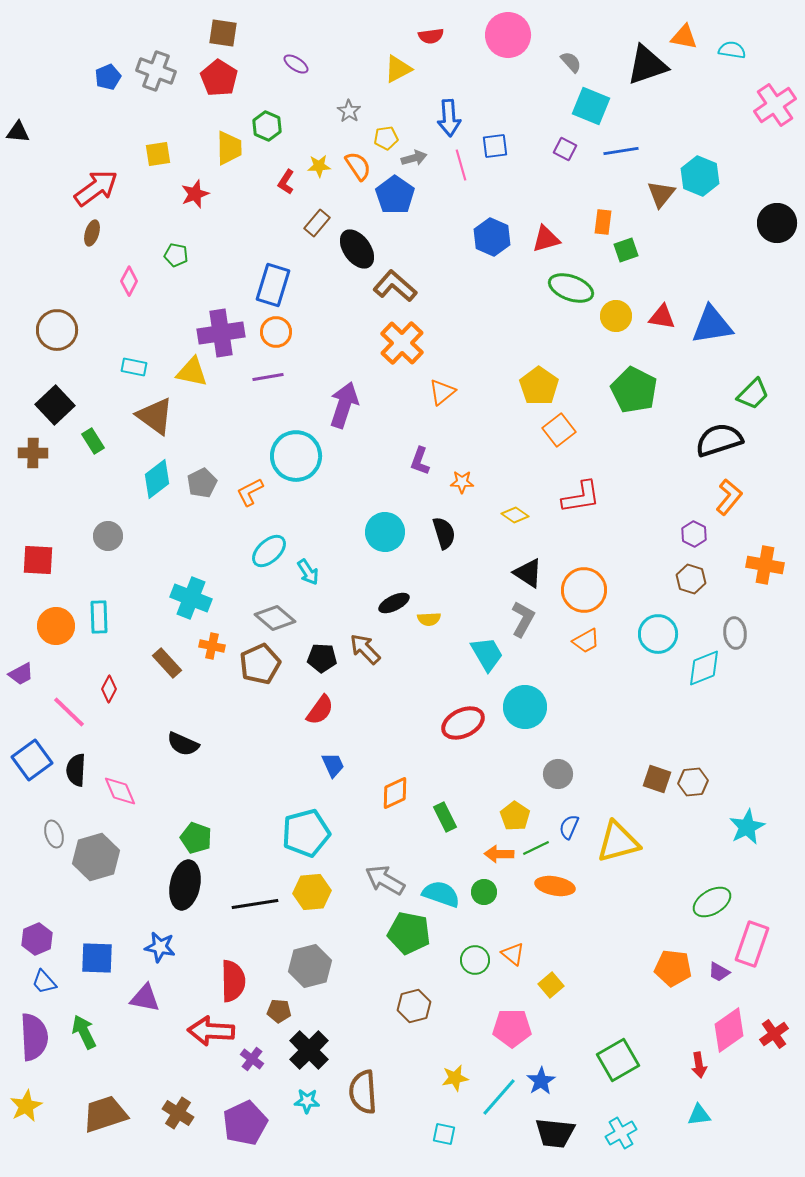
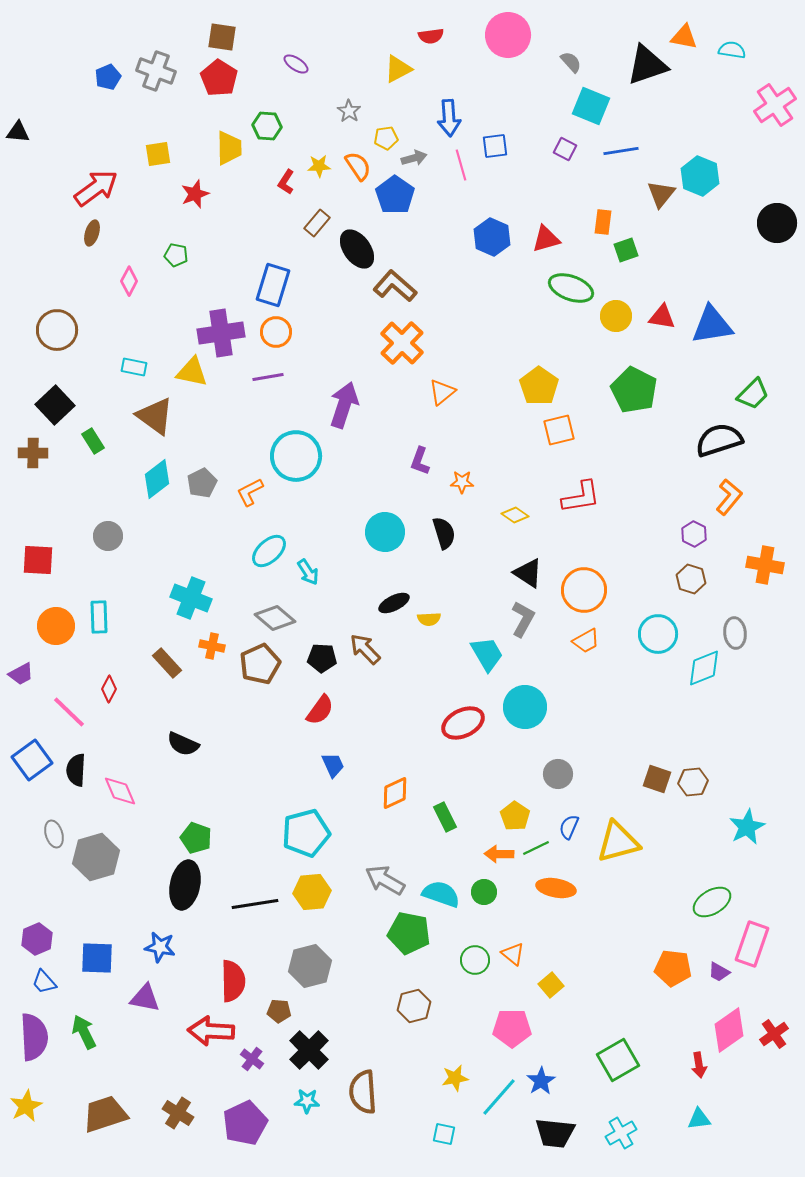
brown square at (223, 33): moved 1 px left, 4 px down
green hexagon at (267, 126): rotated 20 degrees counterclockwise
orange square at (559, 430): rotated 24 degrees clockwise
orange ellipse at (555, 886): moved 1 px right, 2 px down
cyan triangle at (699, 1115): moved 4 px down
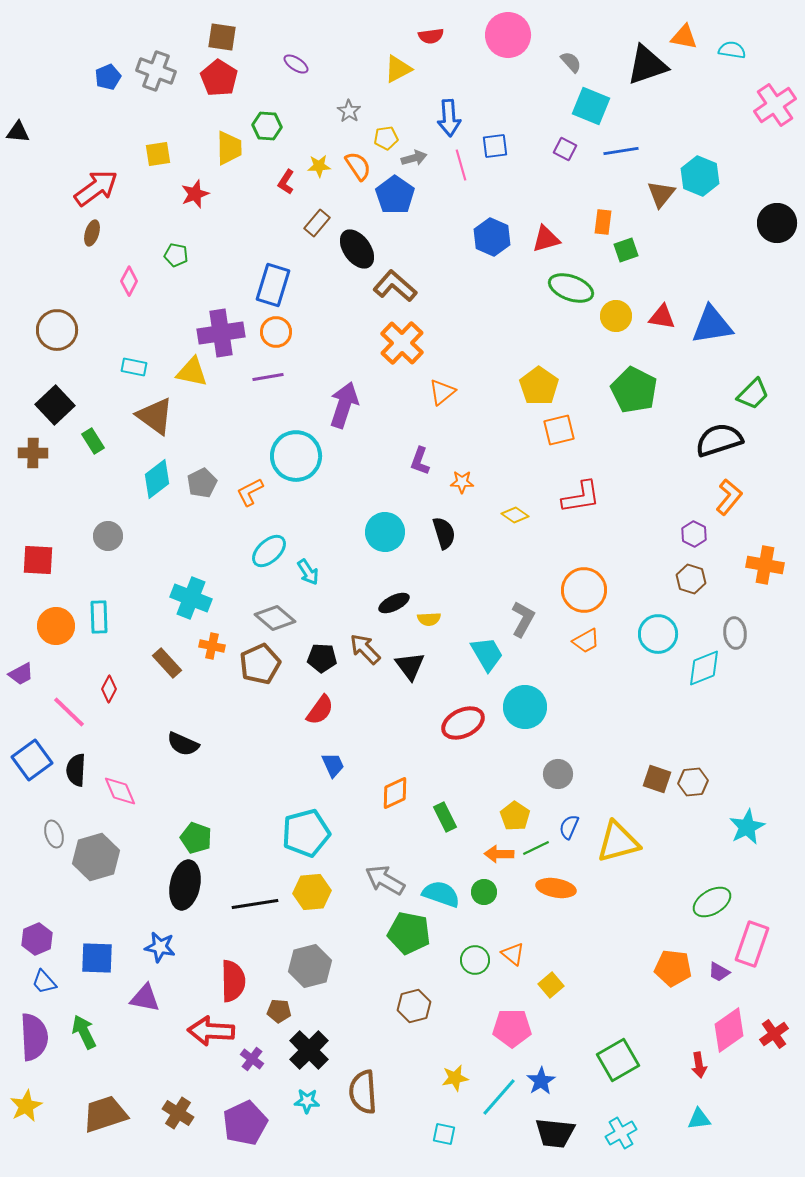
black triangle at (528, 573): moved 118 px left, 93 px down; rotated 20 degrees clockwise
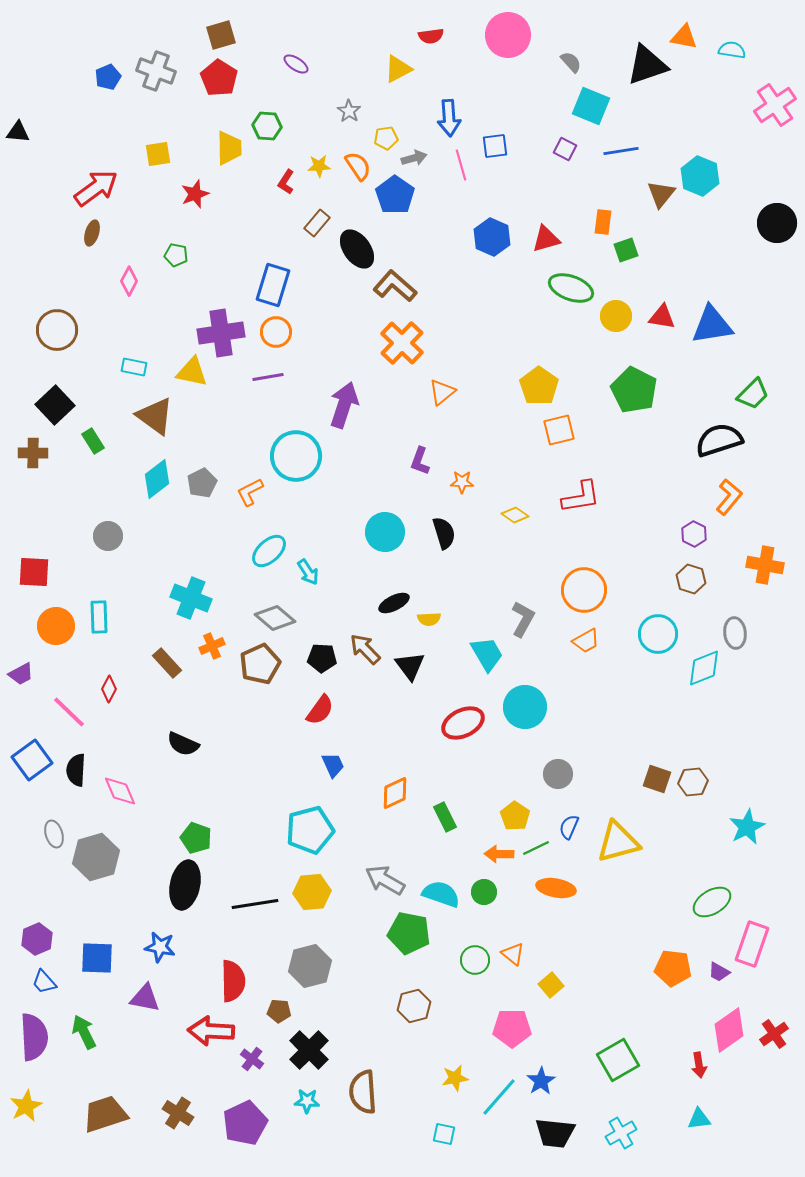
brown square at (222, 37): moved 1 px left, 2 px up; rotated 24 degrees counterclockwise
red square at (38, 560): moved 4 px left, 12 px down
orange cross at (212, 646): rotated 35 degrees counterclockwise
cyan pentagon at (306, 833): moved 4 px right, 3 px up
